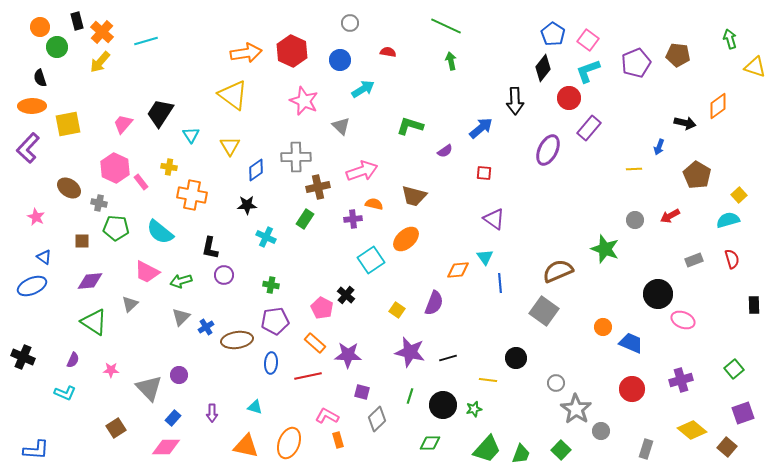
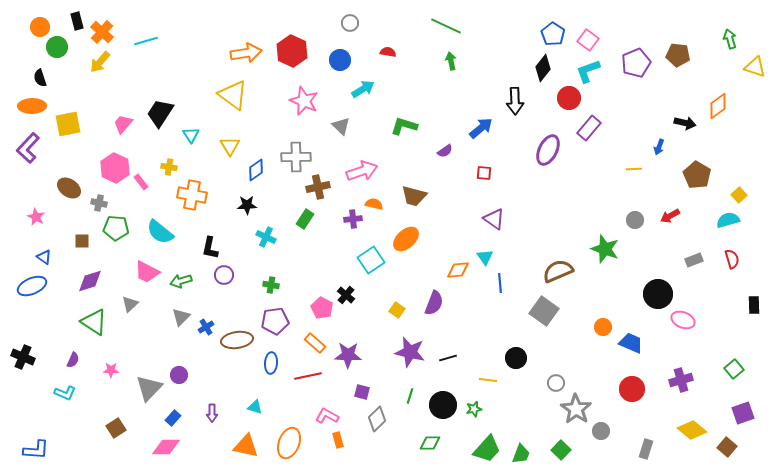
green L-shape at (410, 126): moved 6 px left
purple diamond at (90, 281): rotated 12 degrees counterclockwise
gray triangle at (149, 388): rotated 28 degrees clockwise
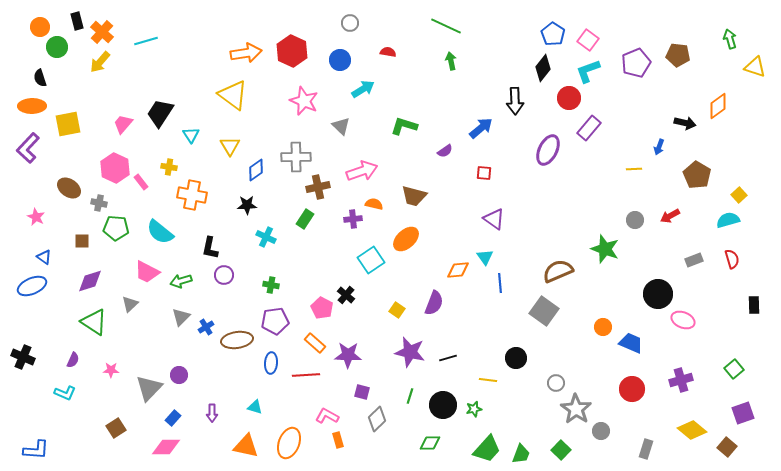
red line at (308, 376): moved 2 px left, 1 px up; rotated 8 degrees clockwise
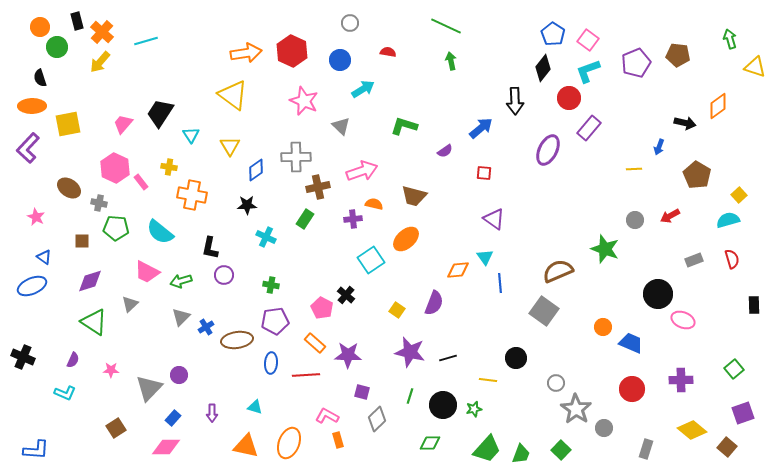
purple cross at (681, 380): rotated 15 degrees clockwise
gray circle at (601, 431): moved 3 px right, 3 px up
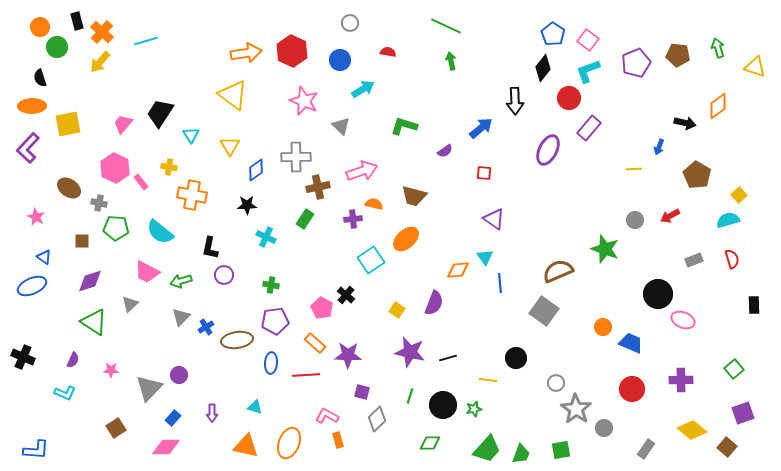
green arrow at (730, 39): moved 12 px left, 9 px down
gray rectangle at (646, 449): rotated 18 degrees clockwise
green square at (561, 450): rotated 36 degrees clockwise
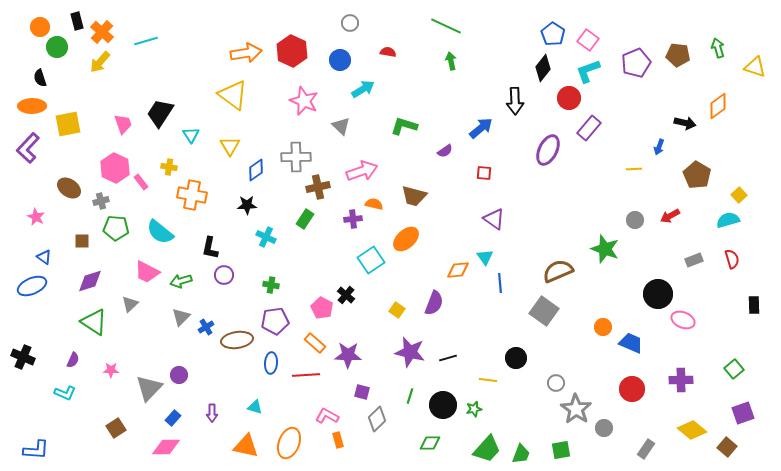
pink trapezoid at (123, 124): rotated 120 degrees clockwise
gray cross at (99, 203): moved 2 px right, 2 px up; rotated 28 degrees counterclockwise
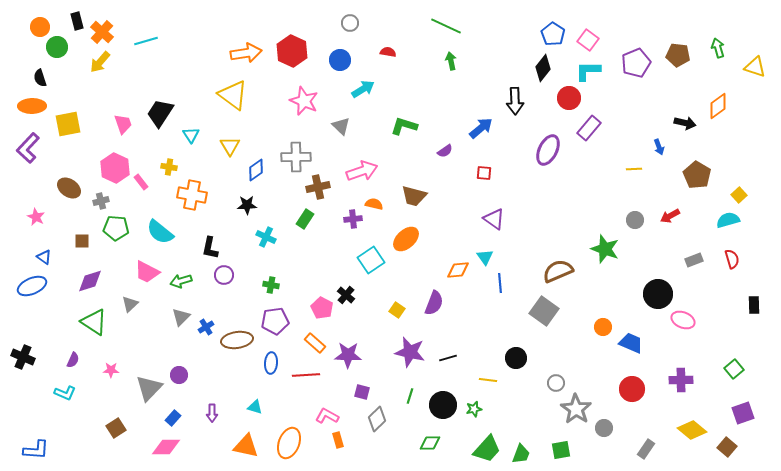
cyan L-shape at (588, 71): rotated 20 degrees clockwise
blue arrow at (659, 147): rotated 42 degrees counterclockwise
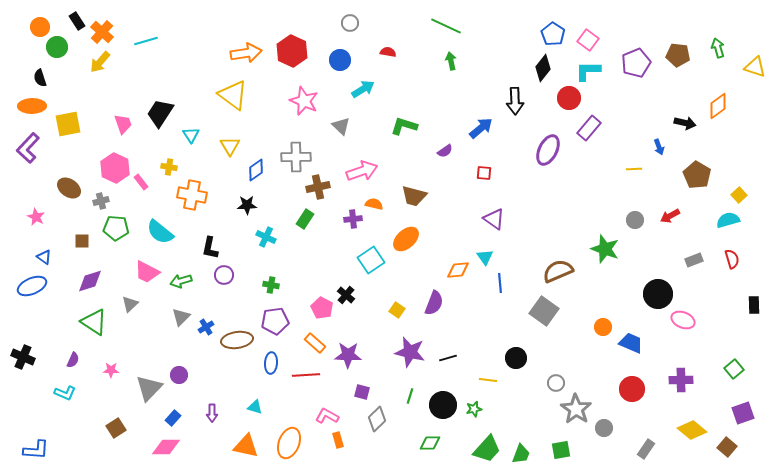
black rectangle at (77, 21): rotated 18 degrees counterclockwise
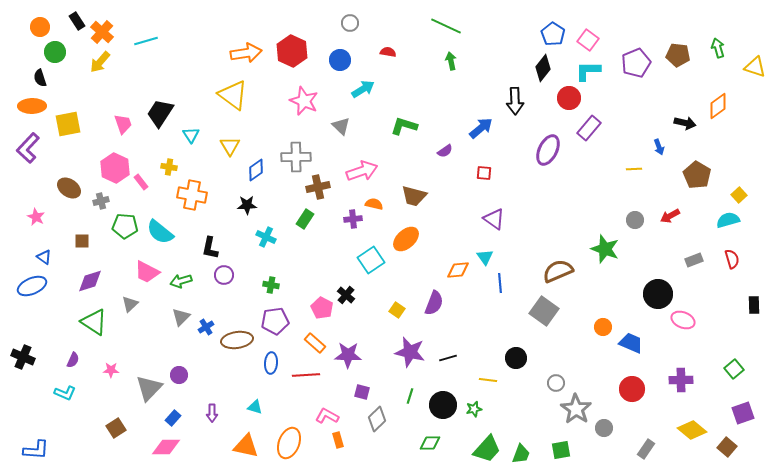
green circle at (57, 47): moved 2 px left, 5 px down
green pentagon at (116, 228): moved 9 px right, 2 px up
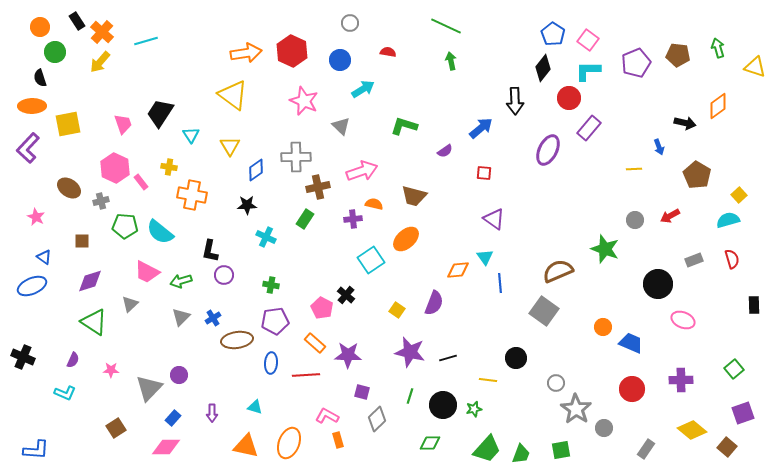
black L-shape at (210, 248): moved 3 px down
black circle at (658, 294): moved 10 px up
blue cross at (206, 327): moved 7 px right, 9 px up
